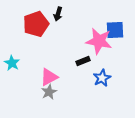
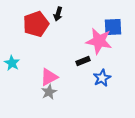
blue square: moved 2 px left, 3 px up
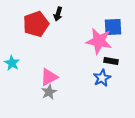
black rectangle: moved 28 px right; rotated 32 degrees clockwise
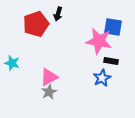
blue square: rotated 12 degrees clockwise
cyan star: rotated 14 degrees counterclockwise
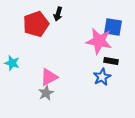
blue star: moved 1 px up
gray star: moved 3 px left, 1 px down
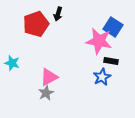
blue square: rotated 24 degrees clockwise
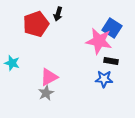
blue square: moved 1 px left, 1 px down
blue star: moved 2 px right, 2 px down; rotated 30 degrees clockwise
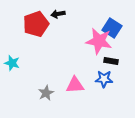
black arrow: rotated 64 degrees clockwise
pink triangle: moved 26 px right, 8 px down; rotated 24 degrees clockwise
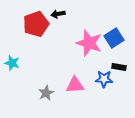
blue square: moved 2 px right, 10 px down; rotated 24 degrees clockwise
pink star: moved 10 px left, 2 px down; rotated 8 degrees clockwise
black rectangle: moved 8 px right, 6 px down
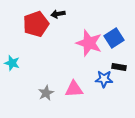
pink triangle: moved 1 px left, 4 px down
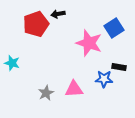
blue square: moved 10 px up
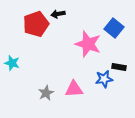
blue square: rotated 18 degrees counterclockwise
pink star: moved 1 px left, 1 px down
blue star: rotated 12 degrees counterclockwise
